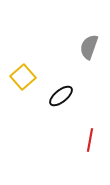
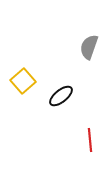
yellow square: moved 4 px down
red line: rotated 15 degrees counterclockwise
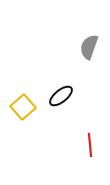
yellow square: moved 26 px down
red line: moved 5 px down
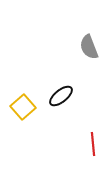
gray semicircle: rotated 40 degrees counterclockwise
red line: moved 3 px right, 1 px up
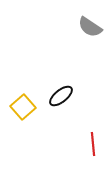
gray semicircle: moved 1 px right, 20 px up; rotated 35 degrees counterclockwise
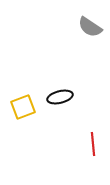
black ellipse: moved 1 px left, 1 px down; rotated 25 degrees clockwise
yellow square: rotated 20 degrees clockwise
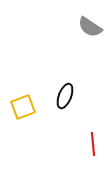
black ellipse: moved 5 px right, 1 px up; rotated 55 degrees counterclockwise
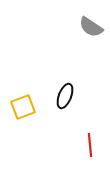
gray semicircle: moved 1 px right
red line: moved 3 px left, 1 px down
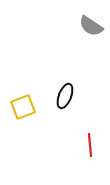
gray semicircle: moved 1 px up
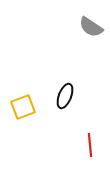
gray semicircle: moved 1 px down
